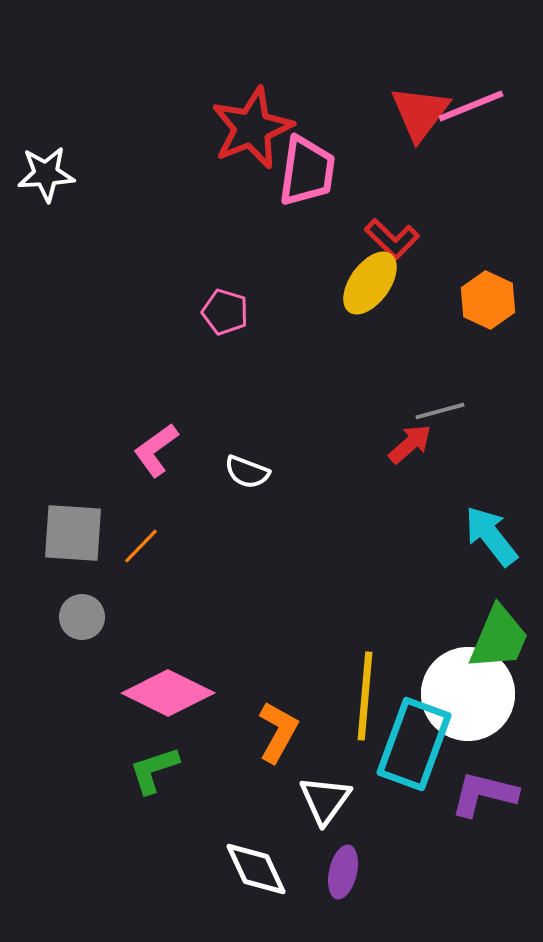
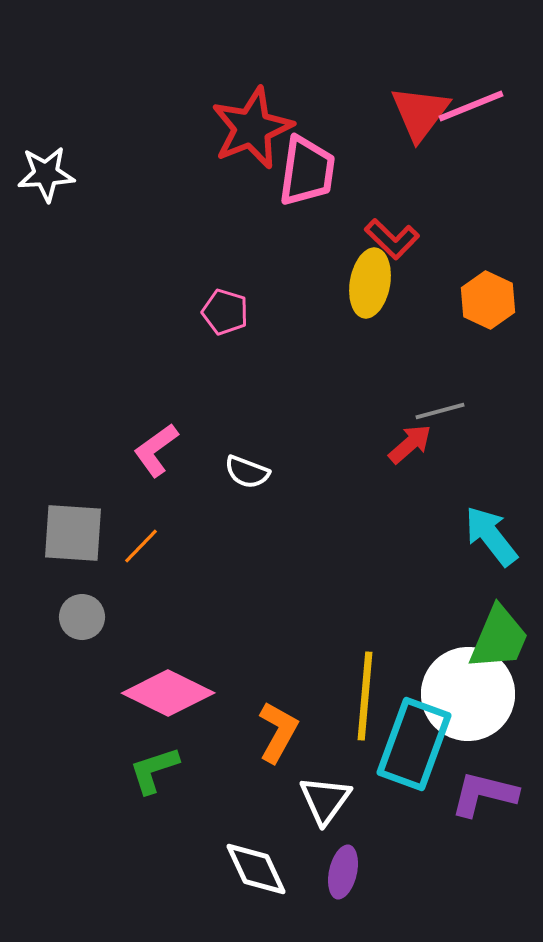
yellow ellipse: rotated 26 degrees counterclockwise
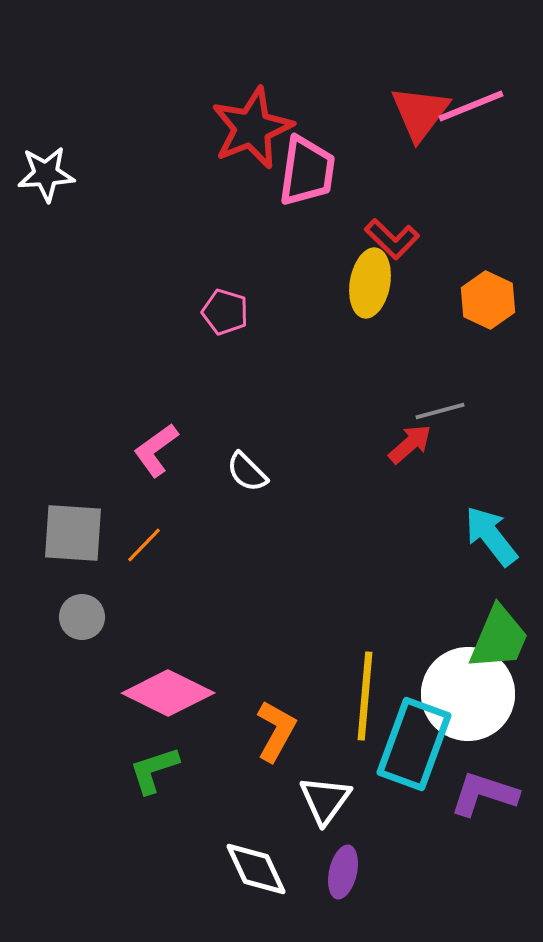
white semicircle: rotated 24 degrees clockwise
orange line: moved 3 px right, 1 px up
orange L-shape: moved 2 px left, 1 px up
purple L-shape: rotated 4 degrees clockwise
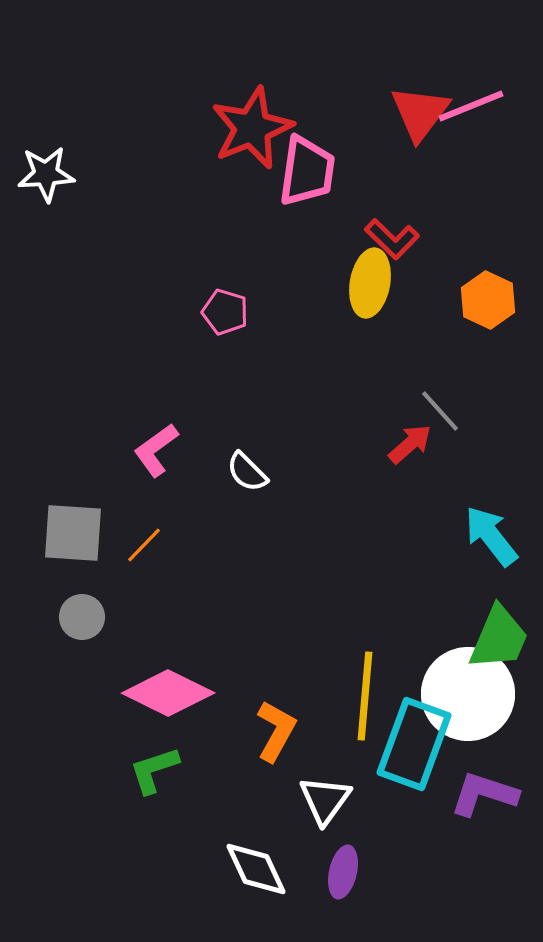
gray line: rotated 63 degrees clockwise
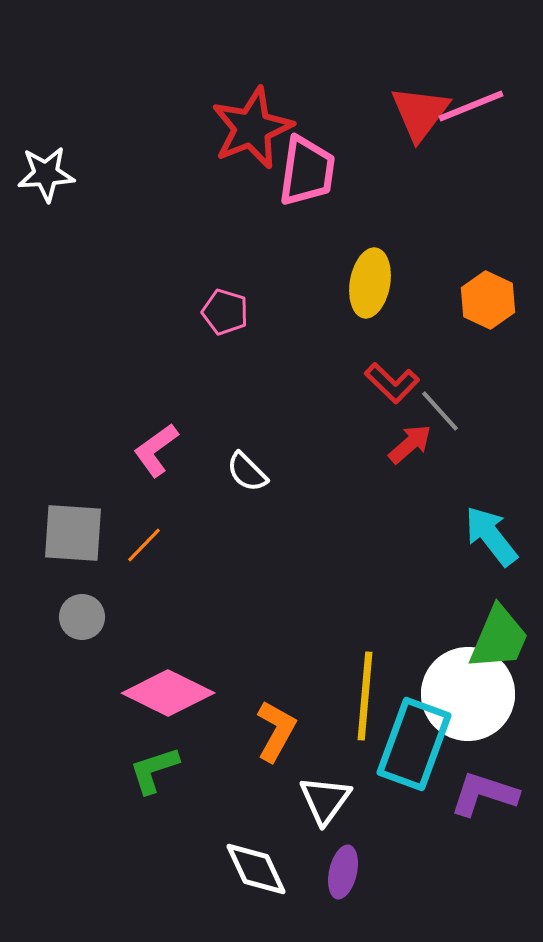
red L-shape: moved 144 px down
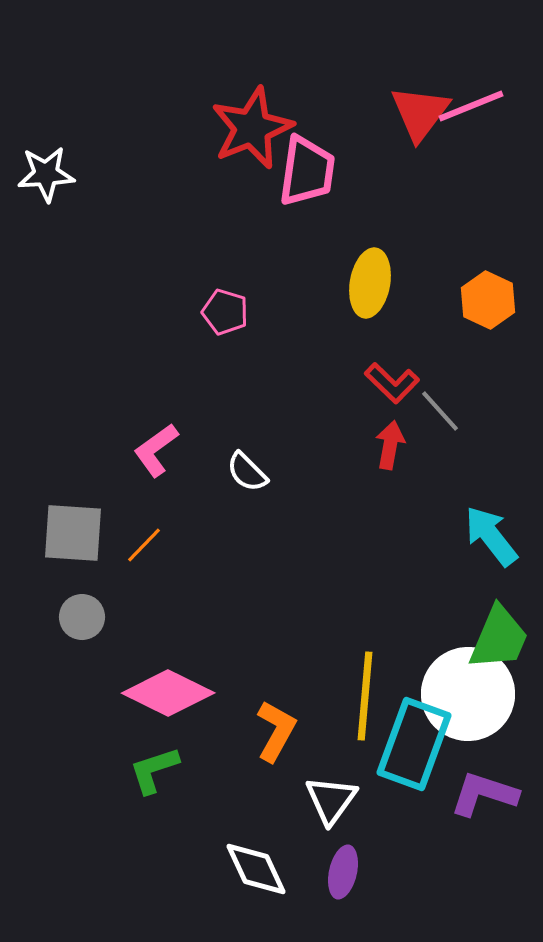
red arrow: moved 20 px left, 1 px down; rotated 39 degrees counterclockwise
white triangle: moved 6 px right
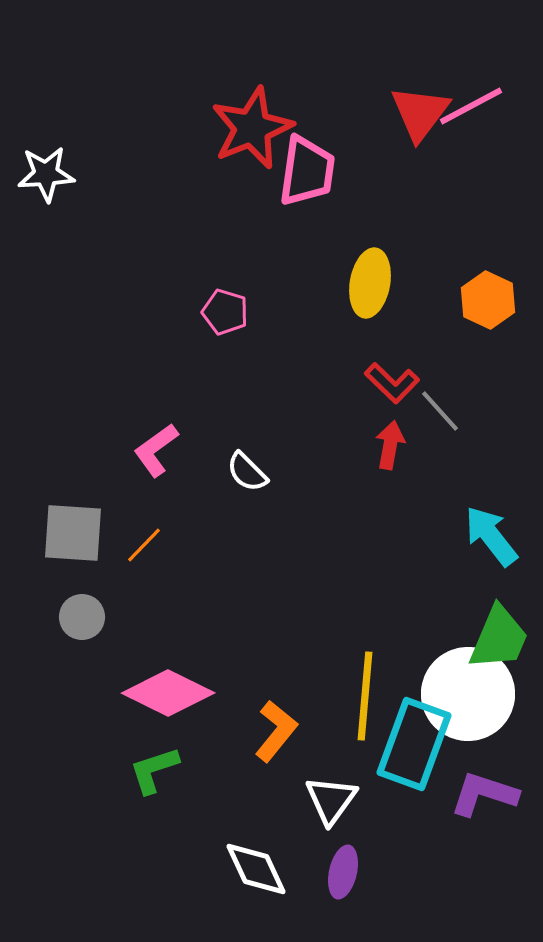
pink line: rotated 6 degrees counterclockwise
orange L-shape: rotated 10 degrees clockwise
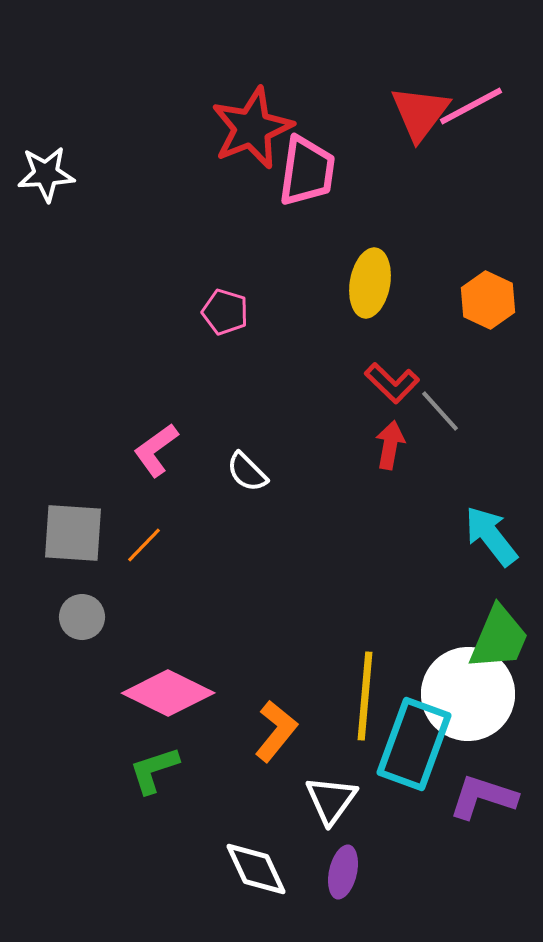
purple L-shape: moved 1 px left, 3 px down
